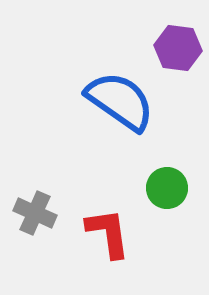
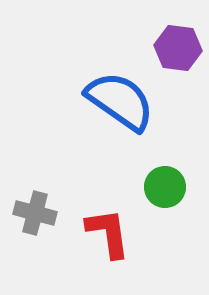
green circle: moved 2 px left, 1 px up
gray cross: rotated 9 degrees counterclockwise
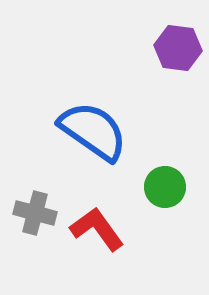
blue semicircle: moved 27 px left, 30 px down
red L-shape: moved 11 px left, 4 px up; rotated 28 degrees counterclockwise
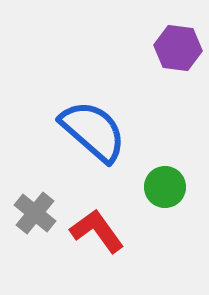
blue semicircle: rotated 6 degrees clockwise
gray cross: rotated 24 degrees clockwise
red L-shape: moved 2 px down
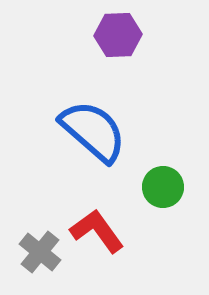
purple hexagon: moved 60 px left, 13 px up; rotated 9 degrees counterclockwise
green circle: moved 2 px left
gray cross: moved 5 px right, 39 px down
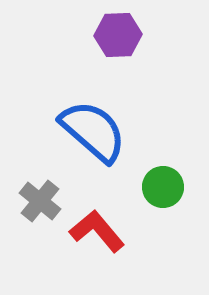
red L-shape: rotated 4 degrees counterclockwise
gray cross: moved 51 px up
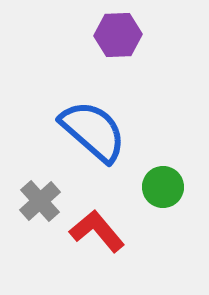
gray cross: rotated 9 degrees clockwise
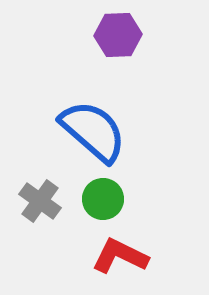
green circle: moved 60 px left, 12 px down
gray cross: rotated 12 degrees counterclockwise
red L-shape: moved 23 px right, 25 px down; rotated 24 degrees counterclockwise
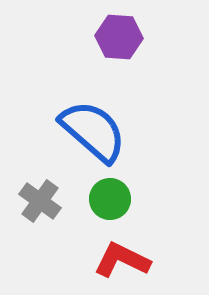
purple hexagon: moved 1 px right, 2 px down; rotated 6 degrees clockwise
green circle: moved 7 px right
red L-shape: moved 2 px right, 4 px down
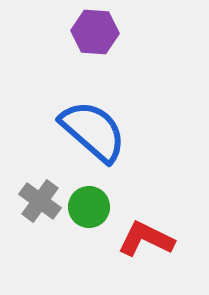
purple hexagon: moved 24 px left, 5 px up
green circle: moved 21 px left, 8 px down
red L-shape: moved 24 px right, 21 px up
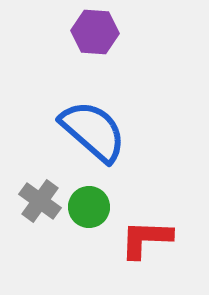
red L-shape: rotated 24 degrees counterclockwise
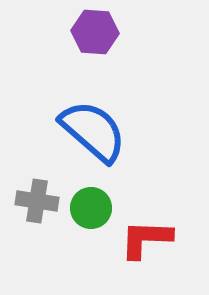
gray cross: moved 3 px left; rotated 27 degrees counterclockwise
green circle: moved 2 px right, 1 px down
